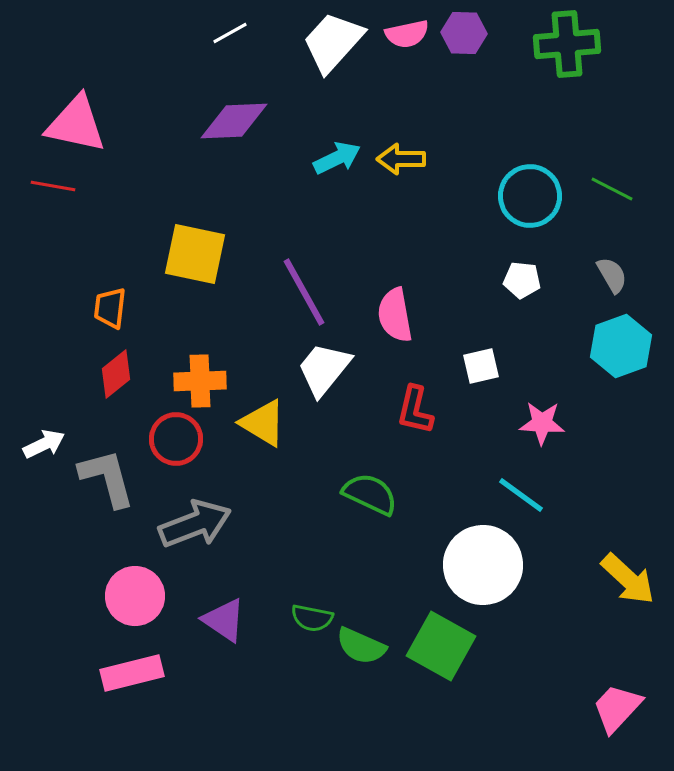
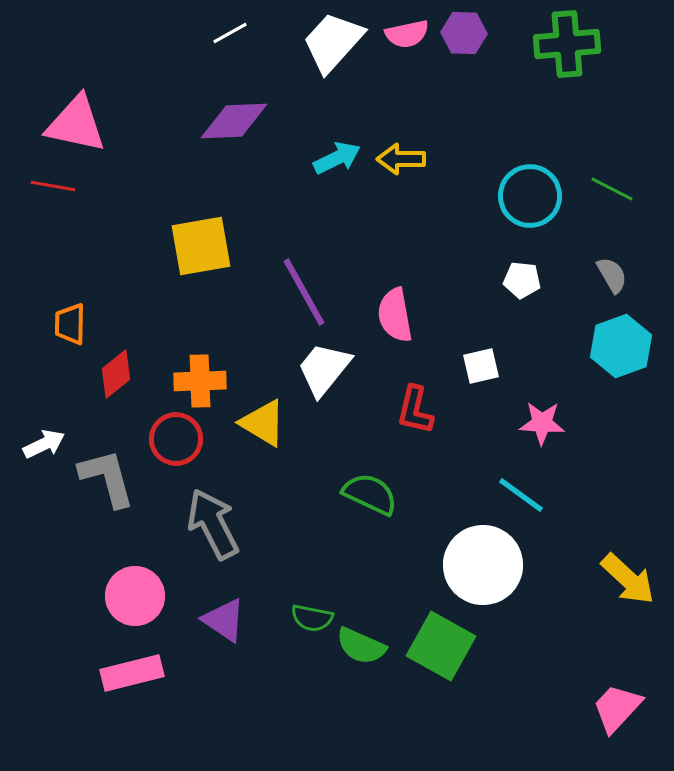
yellow square at (195, 254): moved 6 px right, 8 px up; rotated 22 degrees counterclockwise
orange trapezoid at (110, 308): moved 40 px left, 16 px down; rotated 6 degrees counterclockwise
gray arrow at (195, 524): moved 18 px right; rotated 96 degrees counterclockwise
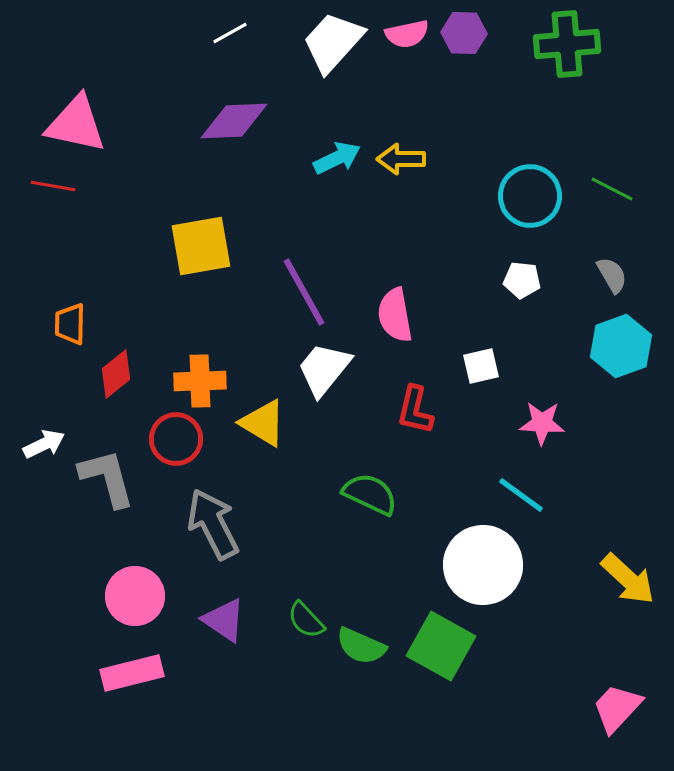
green semicircle at (312, 618): moved 6 px left, 2 px down; rotated 36 degrees clockwise
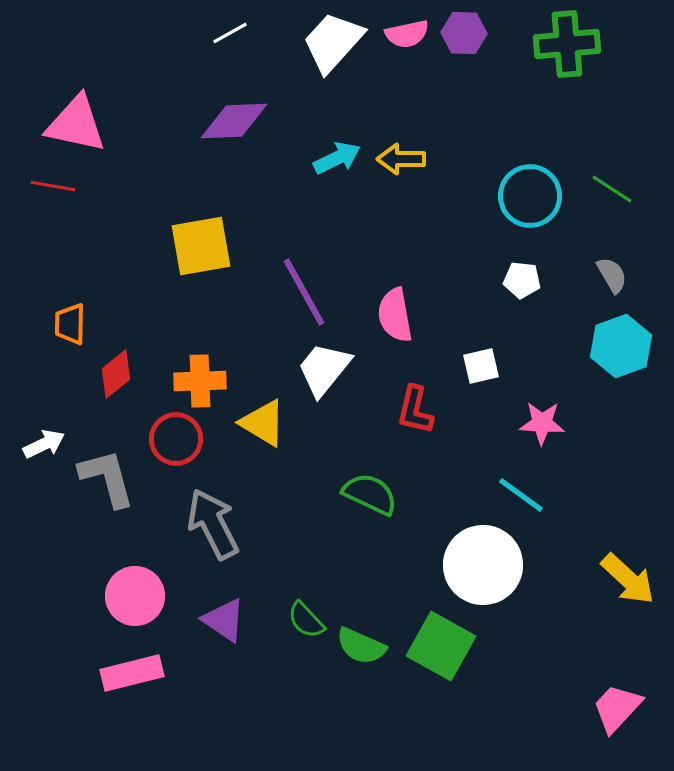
green line at (612, 189): rotated 6 degrees clockwise
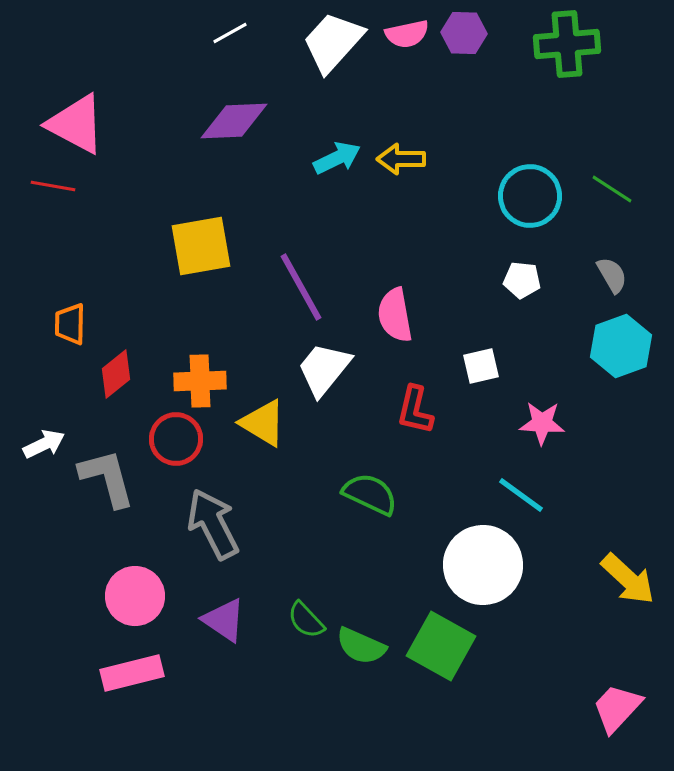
pink triangle at (76, 124): rotated 16 degrees clockwise
purple line at (304, 292): moved 3 px left, 5 px up
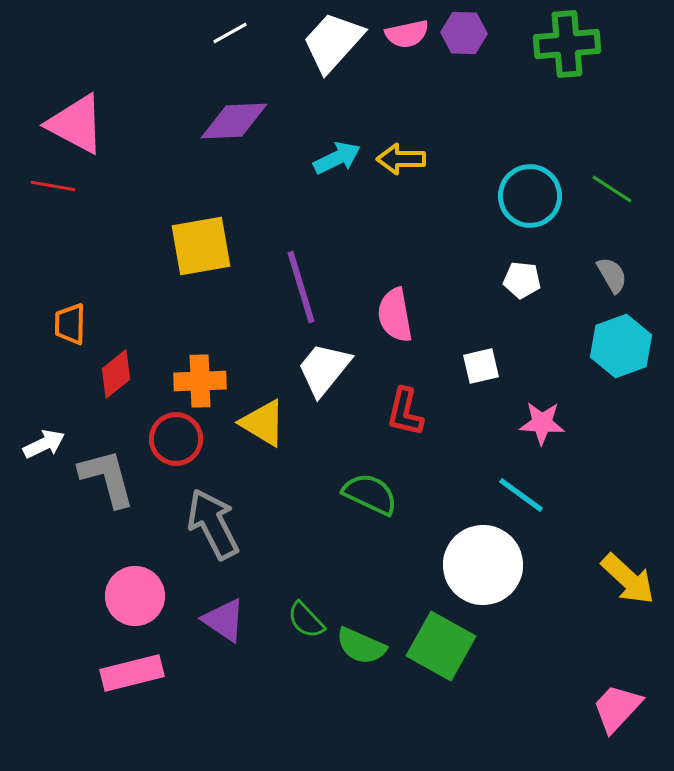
purple line at (301, 287): rotated 12 degrees clockwise
red L-shape at (415, 410): moved 10 px left, 2 px down
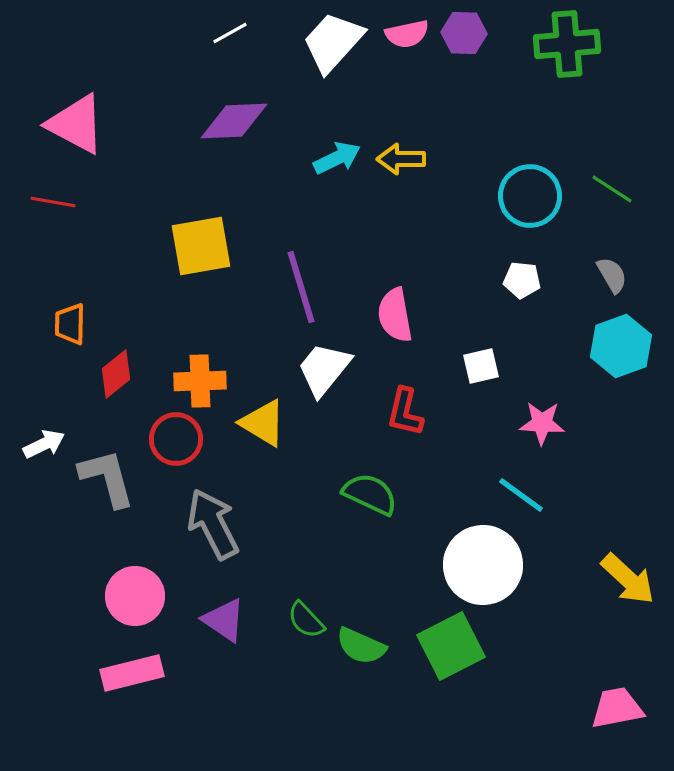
red line at (53, 186): moved 16 px down
green square at (441, 646): moved 10 px right; rotated 34 degrees clockwise
pink trapezoid at (617, 708): rotated 36 degrees clockwise
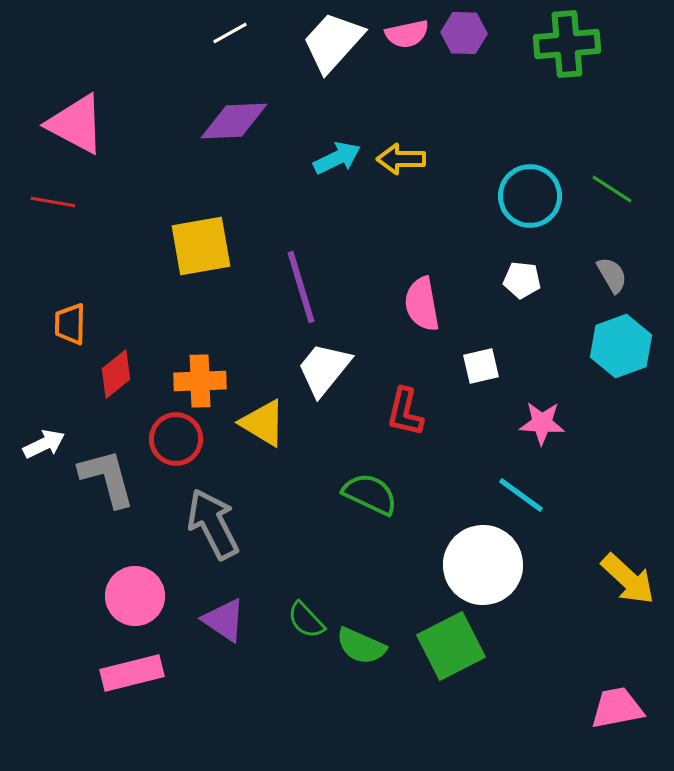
pink semicircle at (395, 315): moved 27 px right, 11 px up
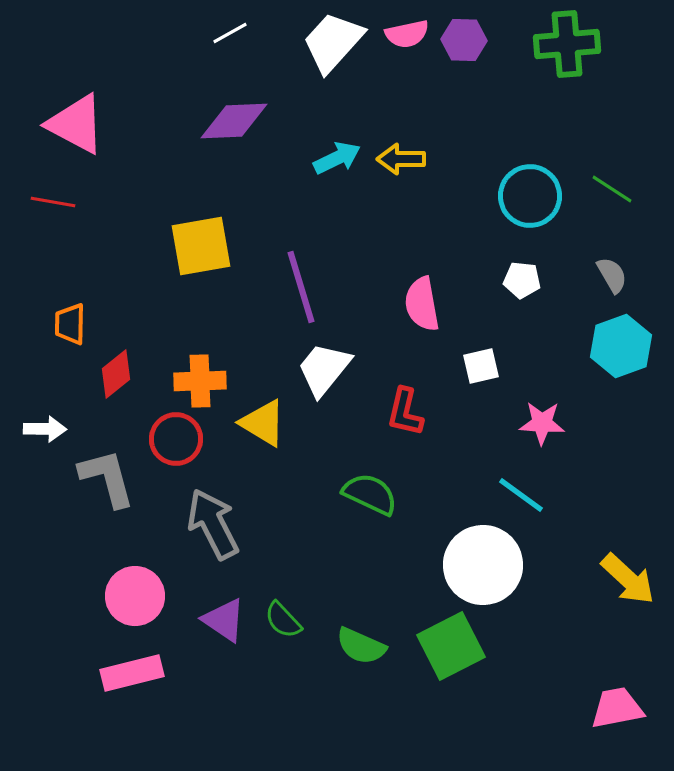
purple hexagon at (464, 33): moved 7 px down
white arrow at (44, 444): moved 1 px right, 15 px up; rotated 27 degrees clockwise
green semicircle at (306, 620): moved 23 px left
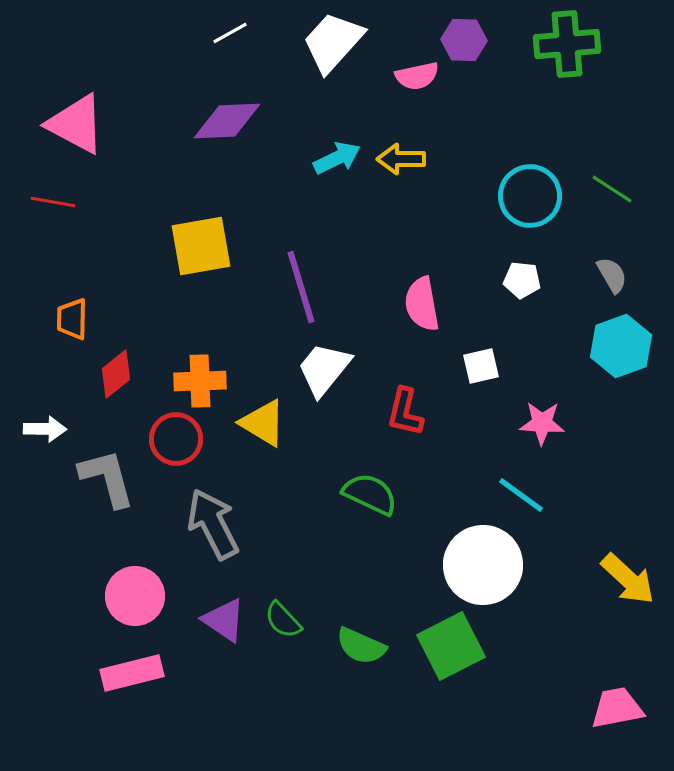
pink semicircle at (407, 34): moved 10 px right, 42 px down
purple diamond at (234, 121): moved 7 px left
orange trapezoid at (70, 324): moved 2 px right, 5 px up
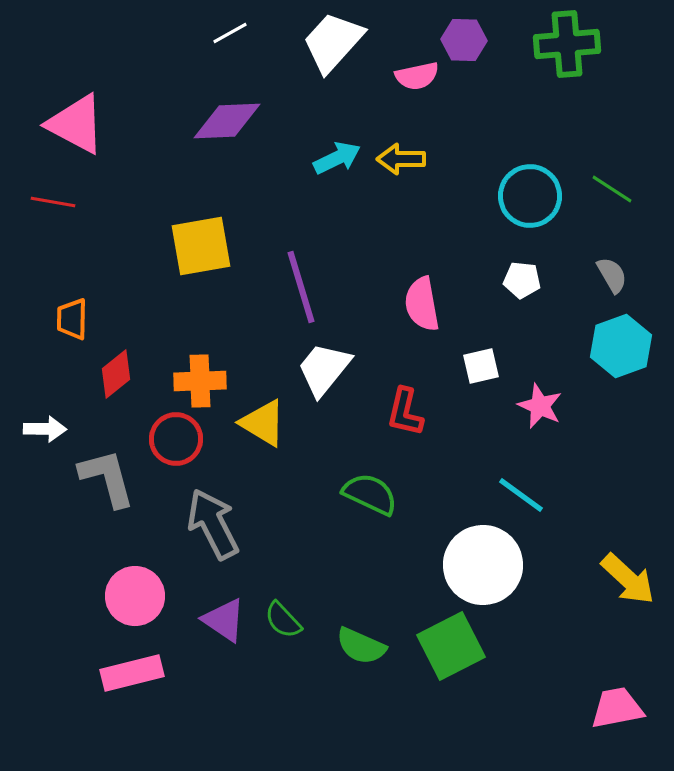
pink star at (542, 423): moved 2 px left, 17 px up; rotated 21 degrees clockwise
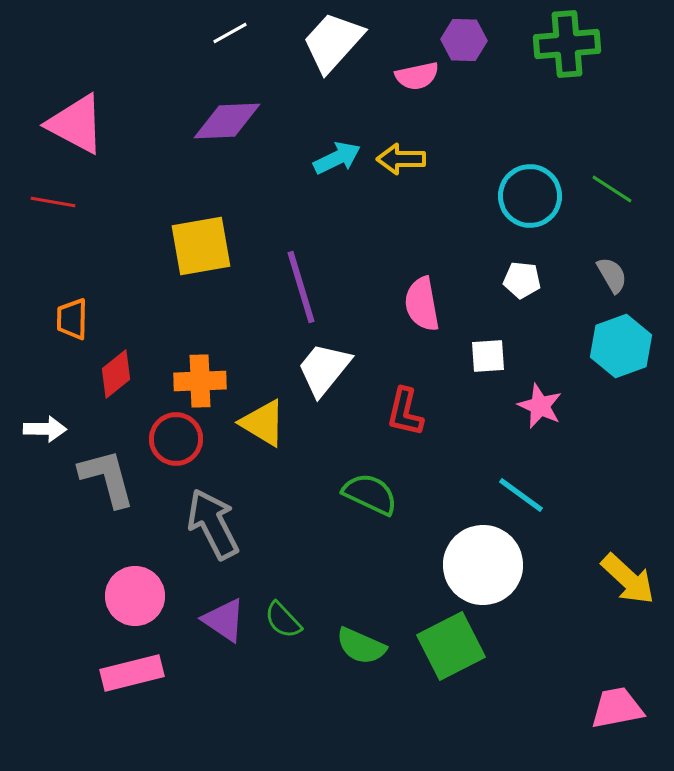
white square at (481, 366): moved 7 px right, 10 px up; rotated 9 degrees clockwise
